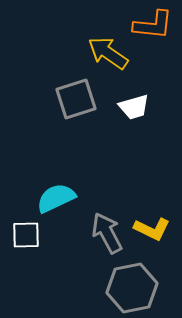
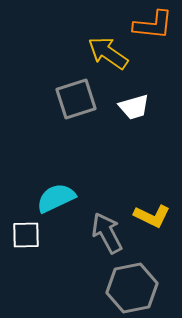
yellow L-shape: moved 13 px up
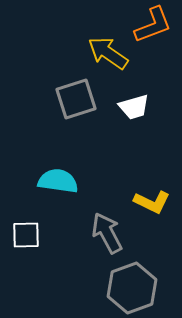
orange L-shape: rotated 27 degrees counterclockwise
cyan semicircle: moved 2 px right, 17 px up; rotated 33 degrees clockwise
yellow L-shape: moved 14 px up
gray hexagon: rotated 9 degrees counterclockwise
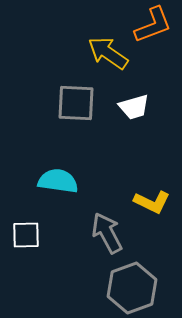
gray square: moved 4 px down; rotated 21 degrees clockwise
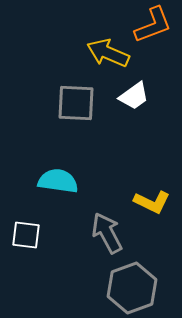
yellow arrow: rotated 12 degrees counterclockwise
white trapezoid: moved 11 px up; rotated 20 degrees counterclockwise
white square: rotated 8 degrees clockwise
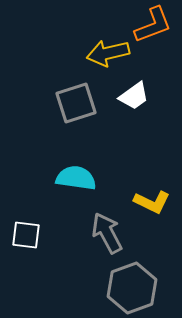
yellow arrow: rotated 36 degrees counterclockwise
gray square: rotated 21 degrees counterclockwise
cyan semicircle: moved 18 px right, 3 px up
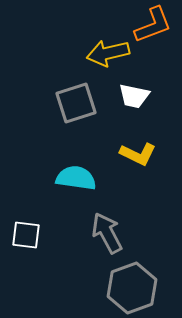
white trapezoid: rotated 48 degrees clockwise
yellow L-shape: moved 14 px left, 48 px up
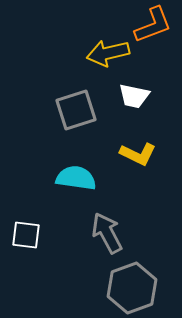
gray square: moved 7 px down
